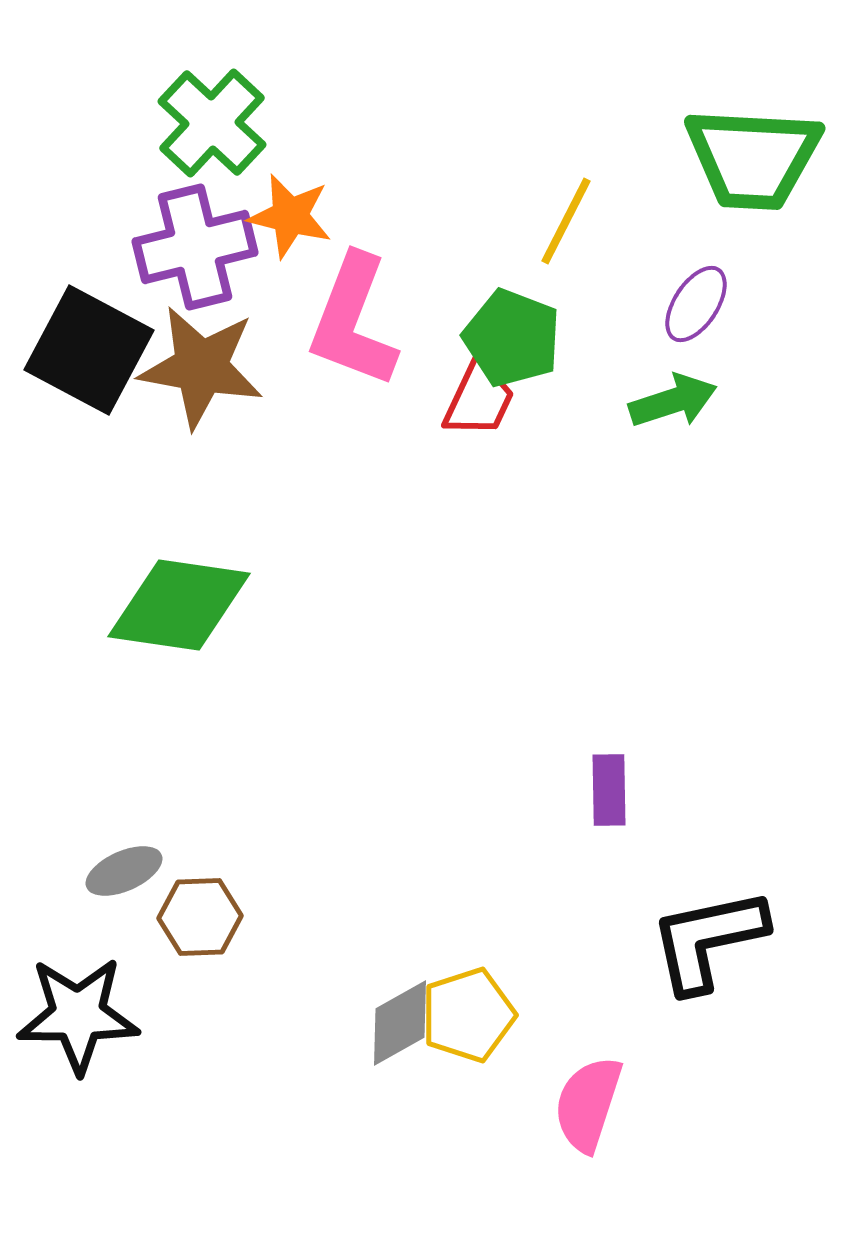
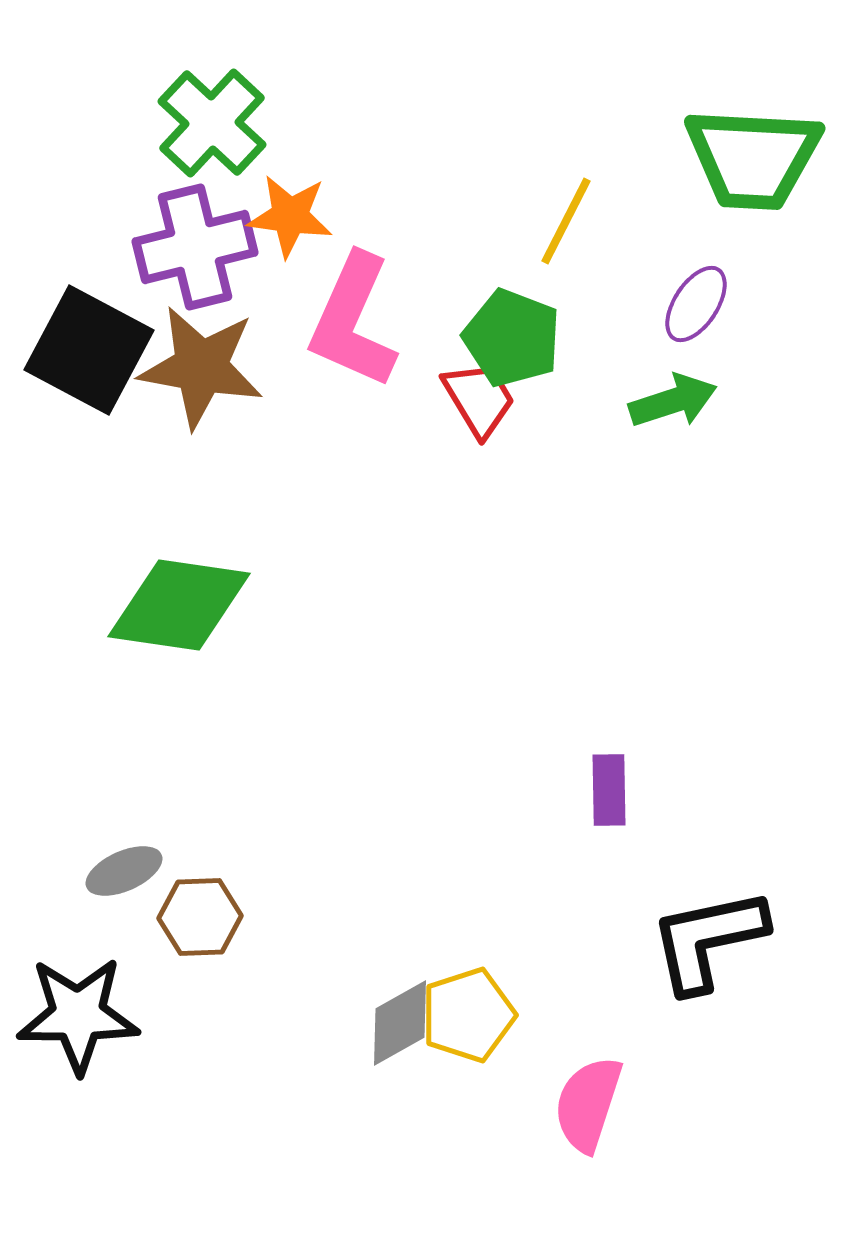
orange star: rotated 6 degrees counterclockwise
pink L-shape: rotated 3 degrees clockwise
red trapezoid: rotated 56 degrees counterclockwise
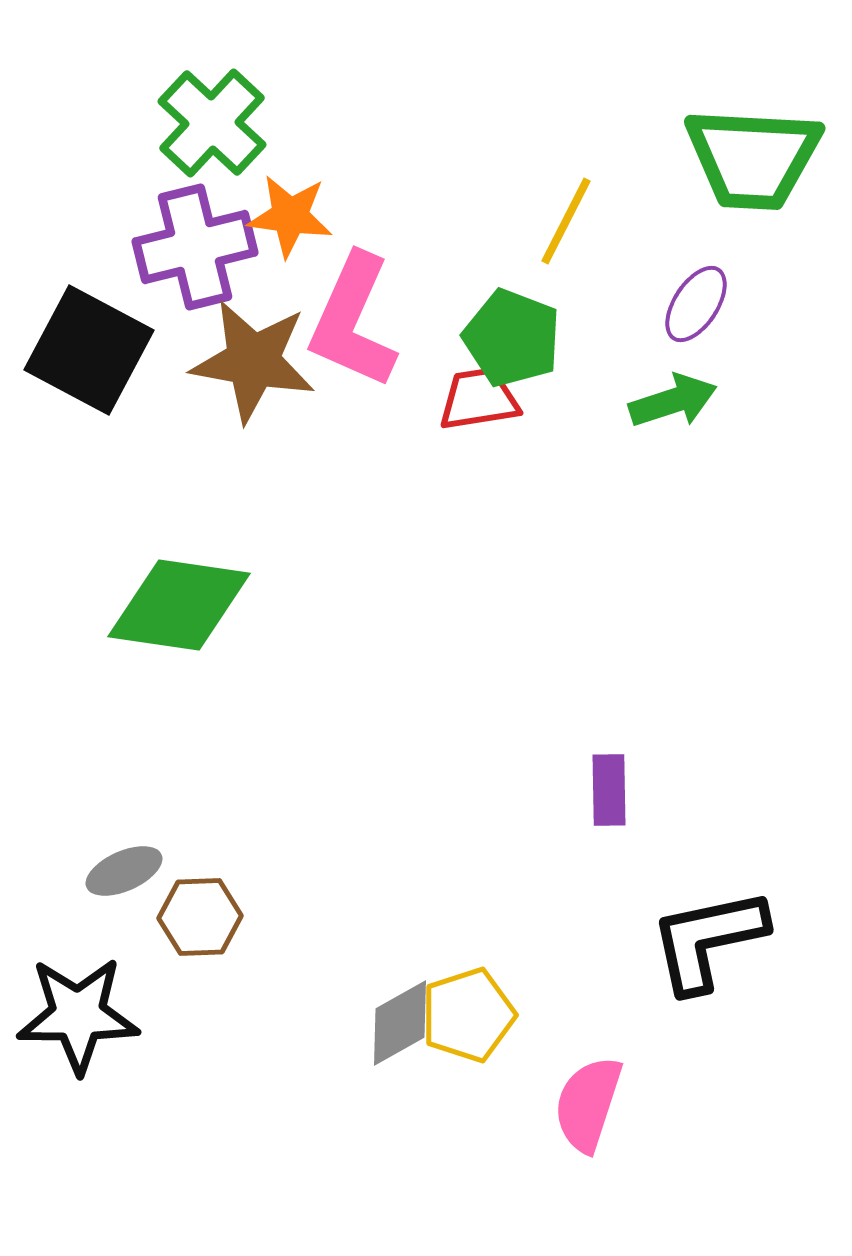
brown star: moved 52 px right, 6 px up
red trapezoid: rotated 68 degrees counterclockwise
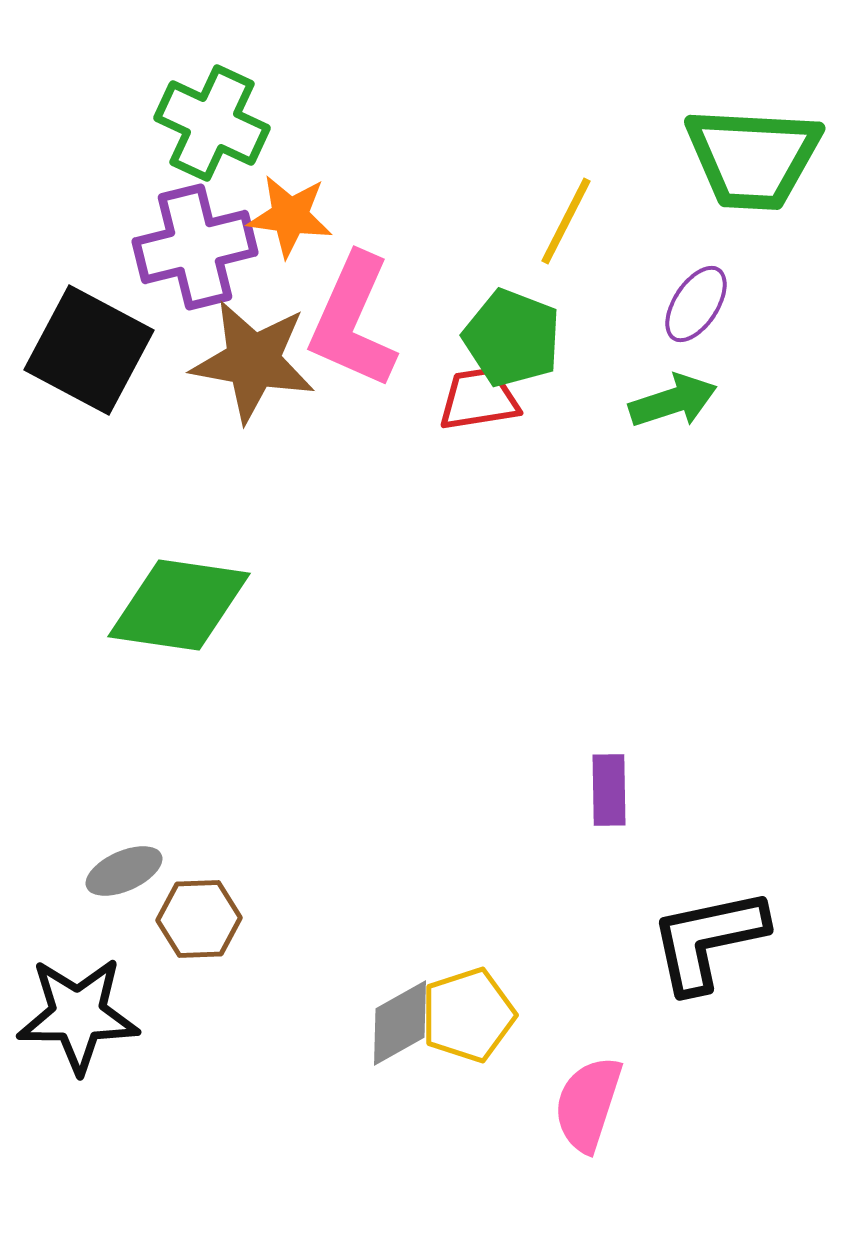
green cross: rotated 18 degrees counterclockwise
brown hexagon: moved 1 px left, 2 px down
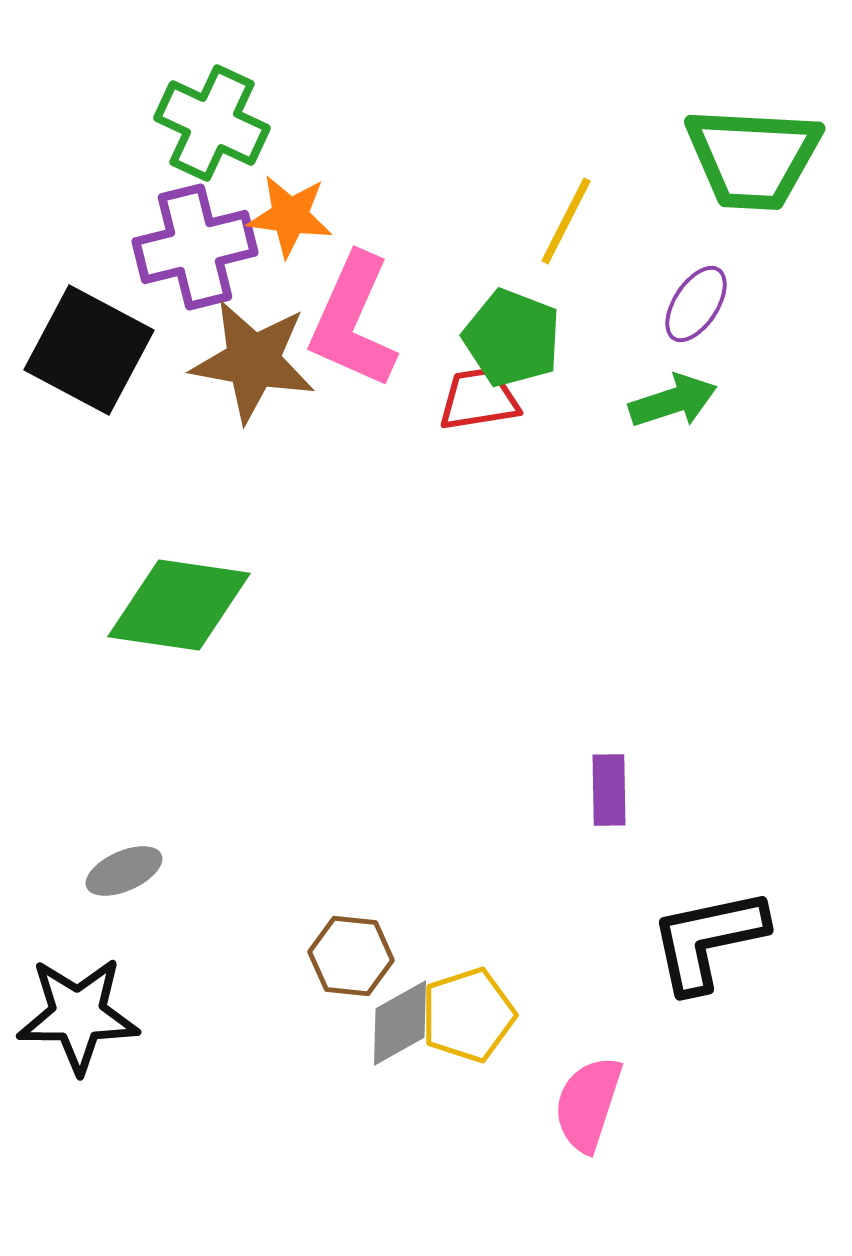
brown hexagon: moved 152 px right, 37 px down; rotated 8 degrees clockwise
